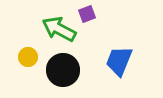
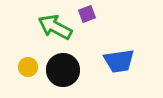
green arrow: moved 4 px left, 2 px up
yellow circle: moved 10 px down
blue trapezoid: rotated 120 degrees counterclockwise
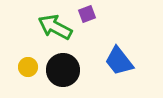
blue trapezoid: rotated 60 degrees clockwise
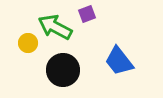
yellow circle: moved 24 px up
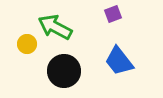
purple square: moved 26 px right
yellow circle: moved 1 px left, 1 px down
black circle: moved 1 px right, 1 px down
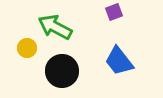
purple square: moved 1 px right, 2 px up
yellow circle: moved 4 px down
black circle: moved 2 px left
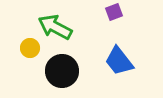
yellow circle: moved 3 px right
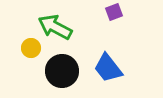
yellow circle: moved 1 px right
blue trapezoid: moved 11 px left, 7 px down
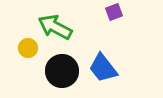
yellow circle: moved 3 px left
blue trapezoid: moved 5 px left
